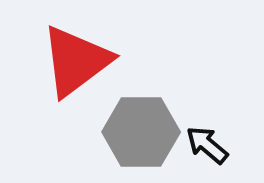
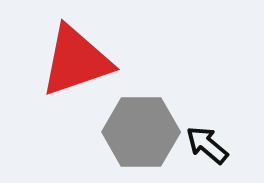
red triangle: rotated 18 degrees clockwise
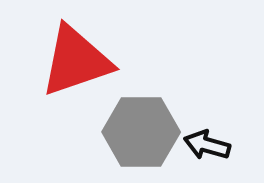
black arrow: rotated 24 degrees counterclockwise
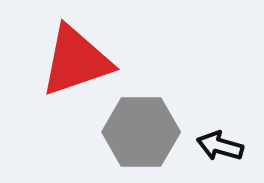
black arrow: moved 13 px right, 1 px down
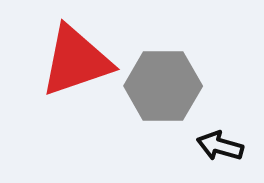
gray hexagon: moved 22 px right, 46 px up
